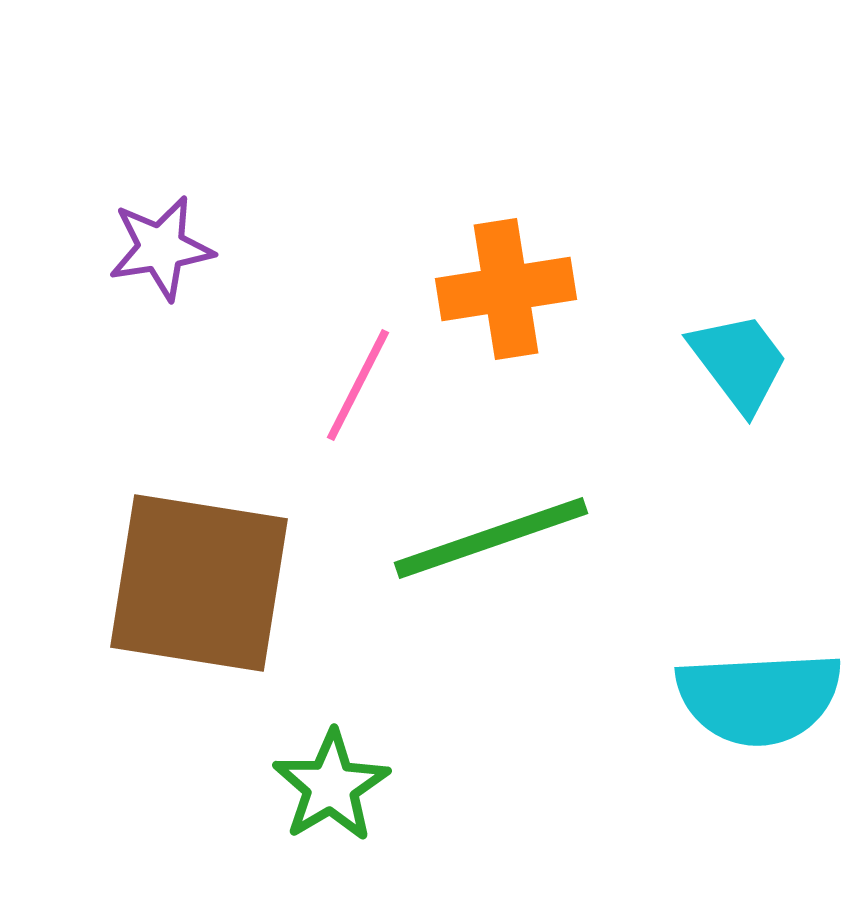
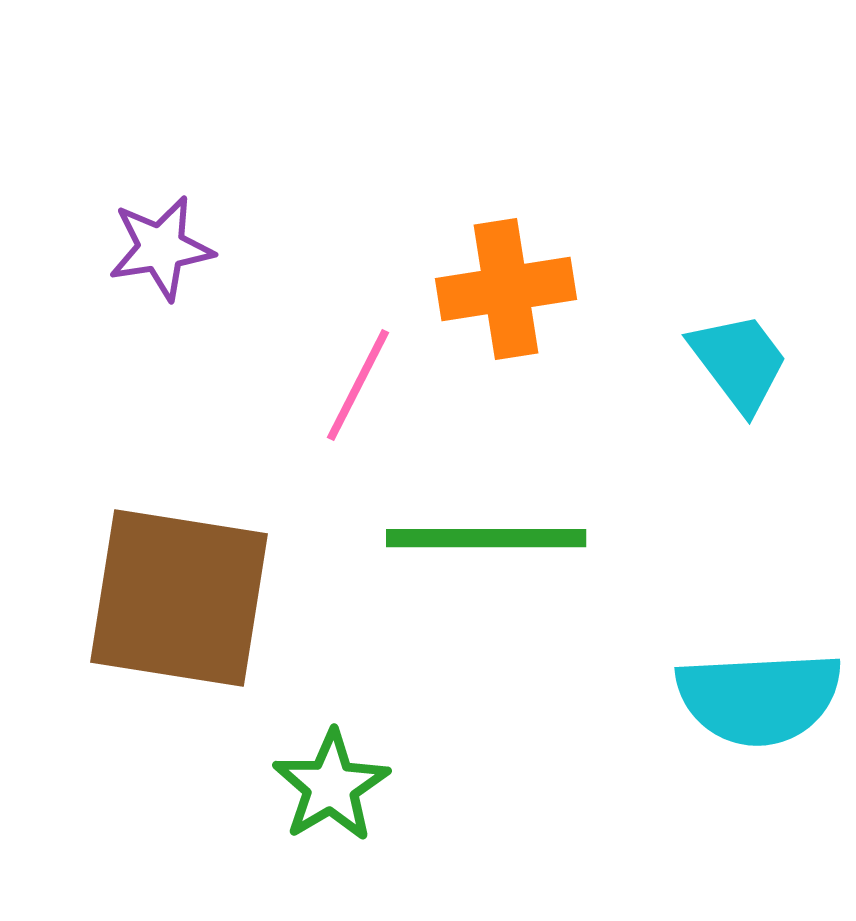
green line: moved 5 px left; rotated 19 degrees clockwise
brown square: moved 20 px left, 15 px down
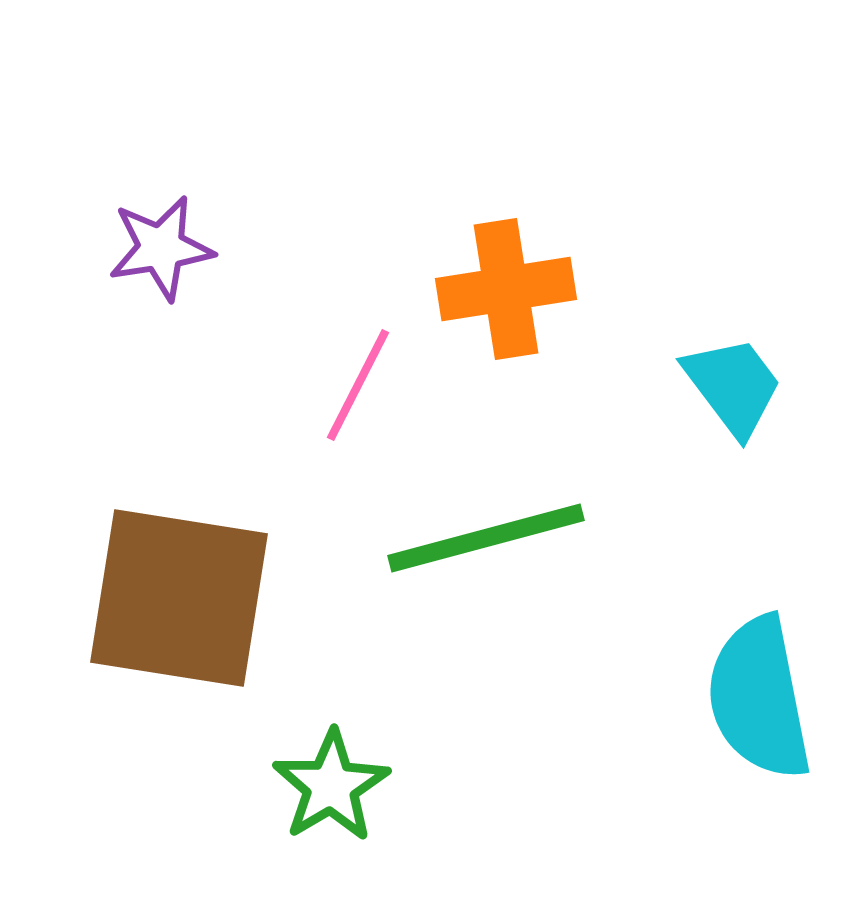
cyan trapezoid: moved 6 px left, 24 px down
green line: rotated 15 degrees counterclockwise
cyan semicircle: rotated 82 degrees clockwise
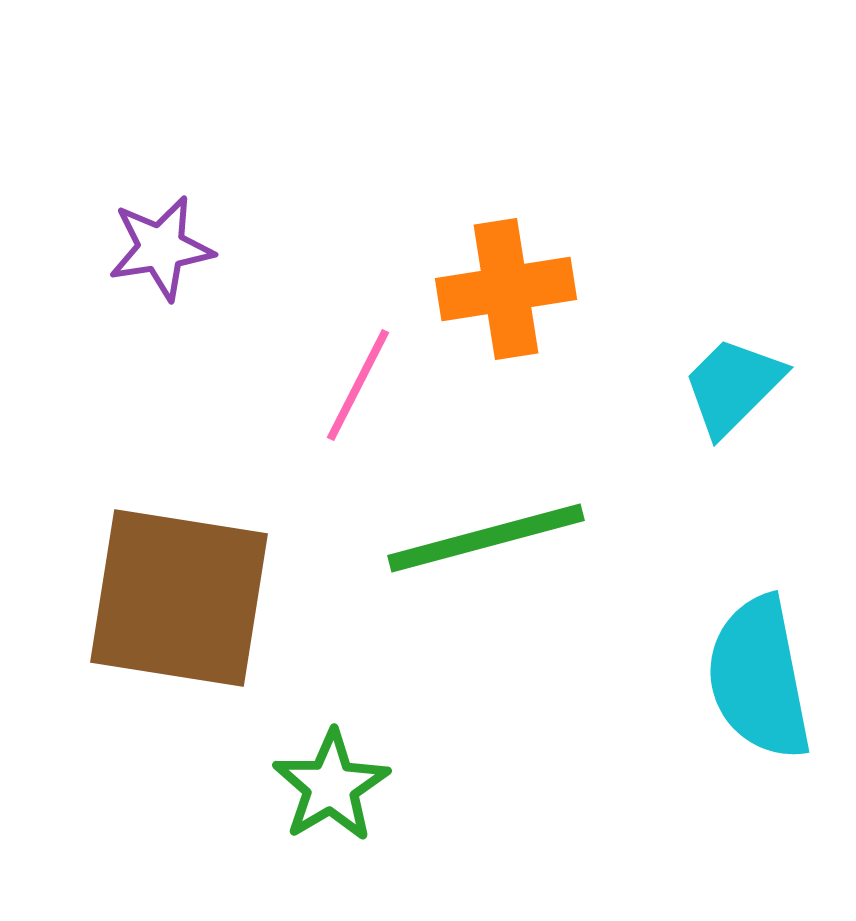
cyan trapezoid: rotated 98 degrees counterclockwise
cyan semicircle: moved 20 px up
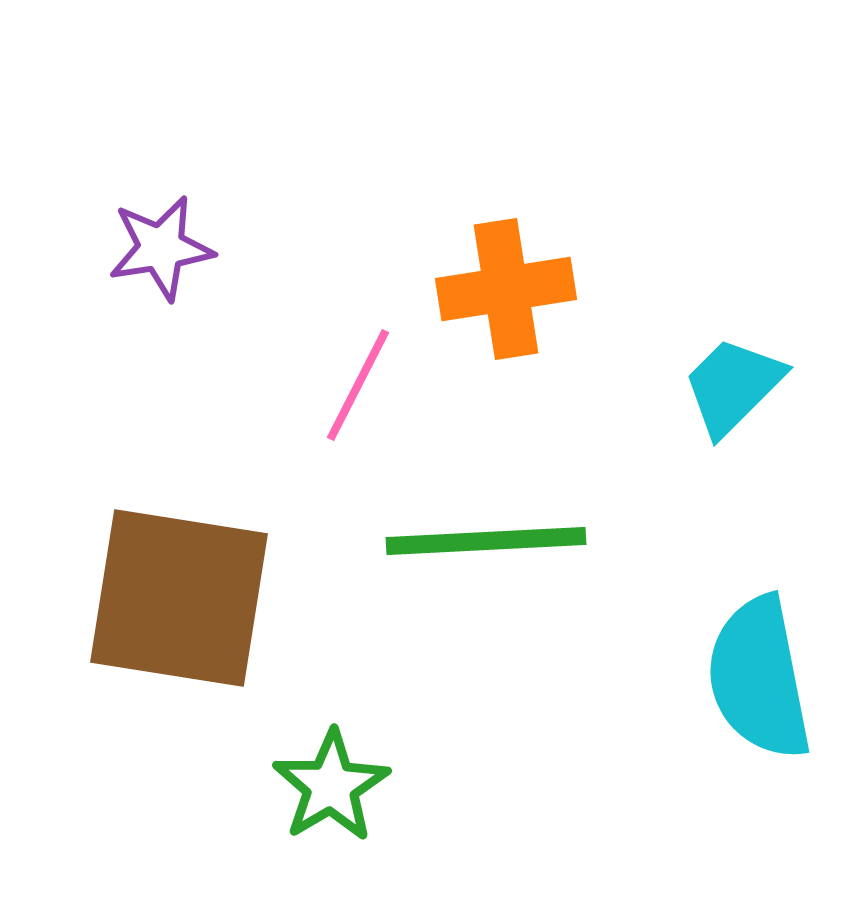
green line: moved 3 px down; rotated 12 degrees clockwise
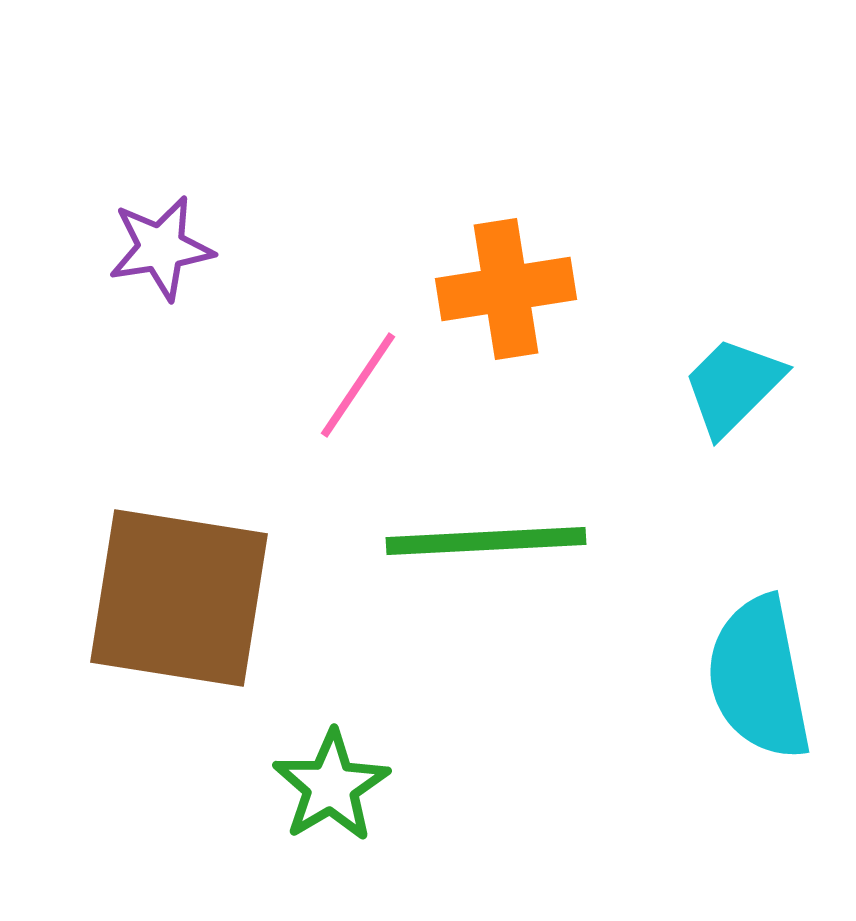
pink line: rotated 7 degrees clockwise
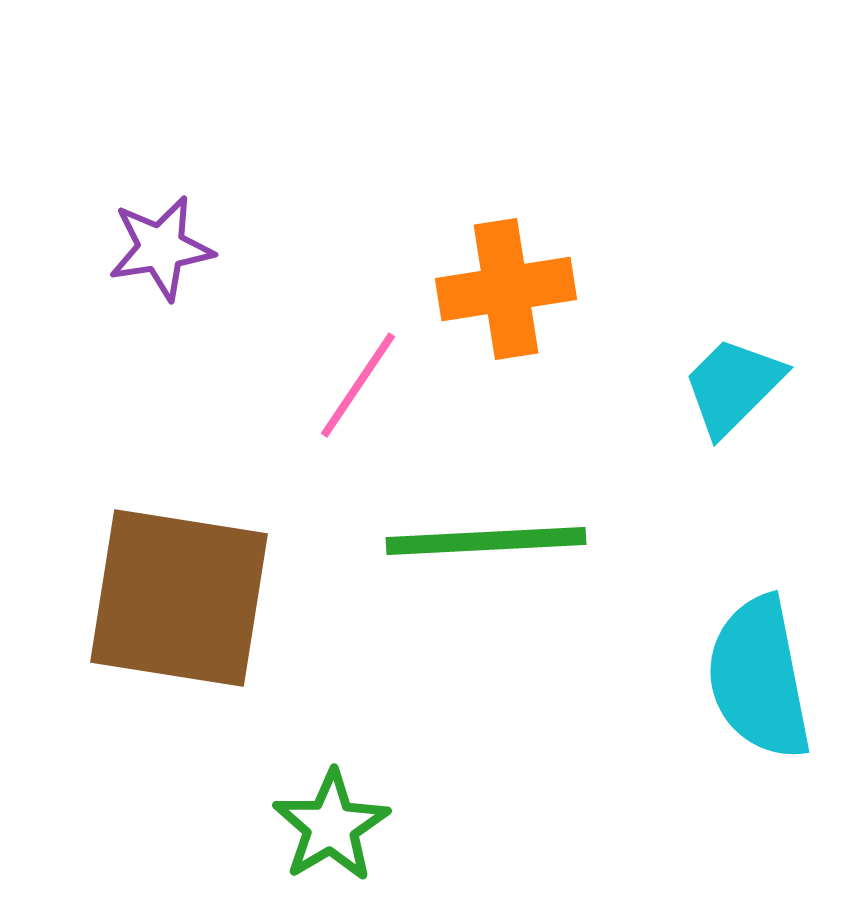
green star: moved 40 px down
